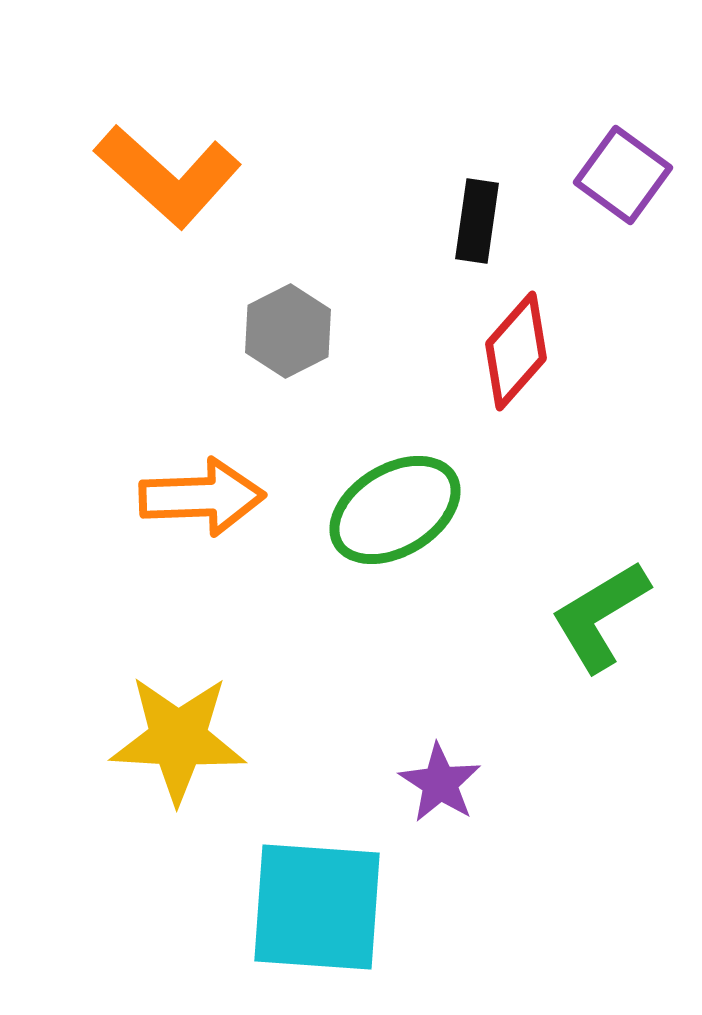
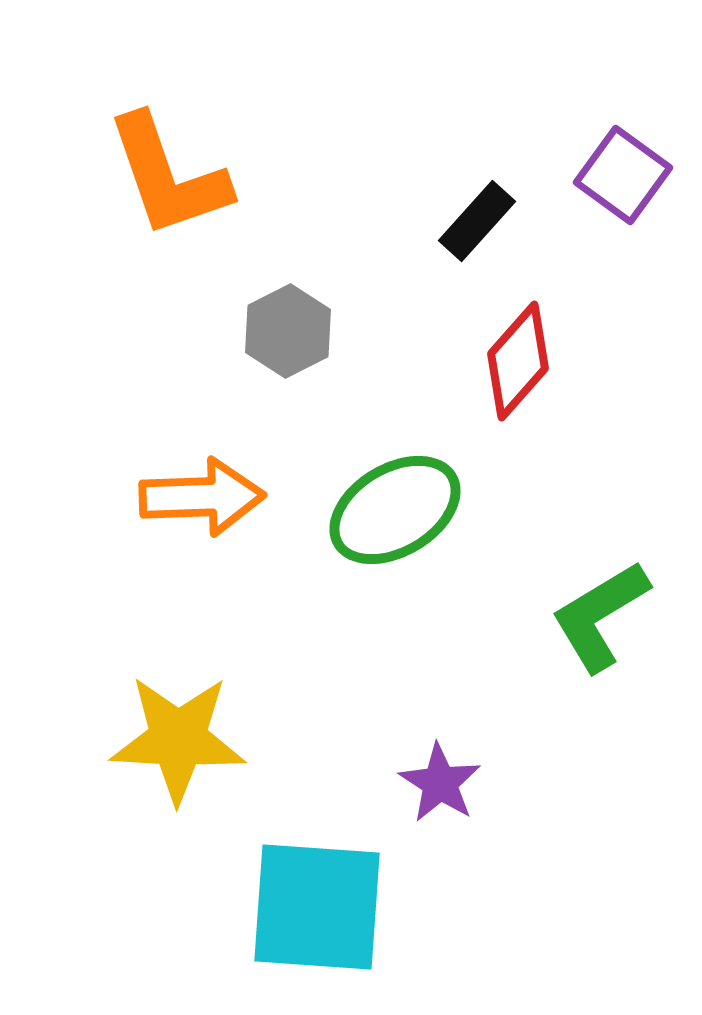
orange L-shape: rotated 29 degrees clockwise
black rectangle: rotated 34 degrees clockwise
red diamond: moved 2 px right, 10 px down
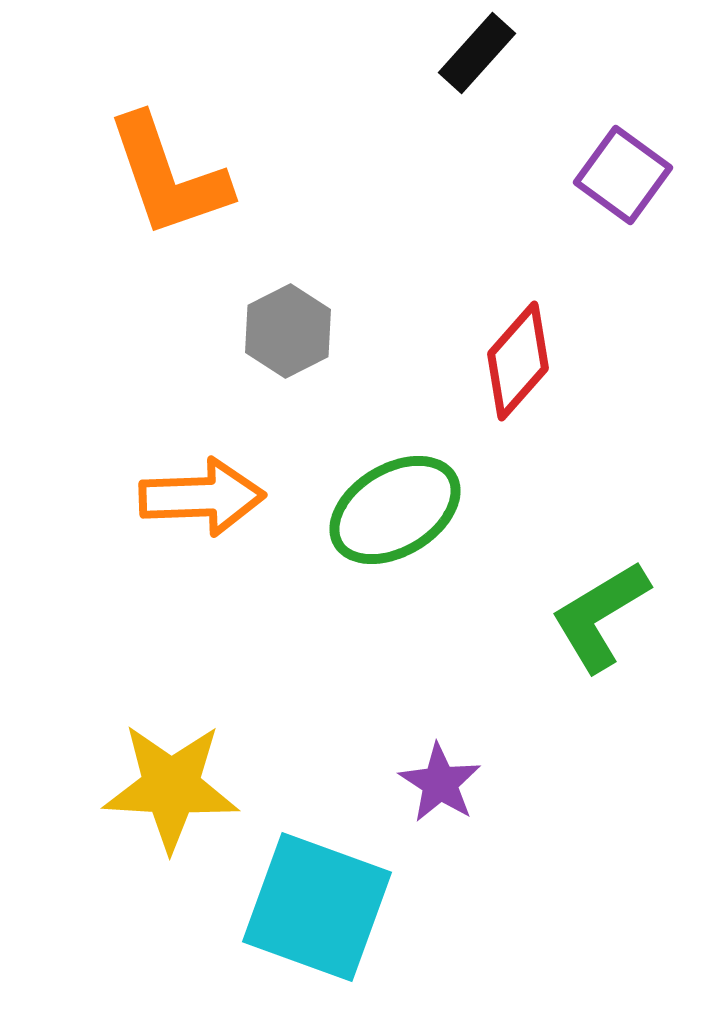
black rectangle: moved 168 px up
yellow star: moved 7 px left, 48 px down
cyan square: rotated 16 degrees clockwise
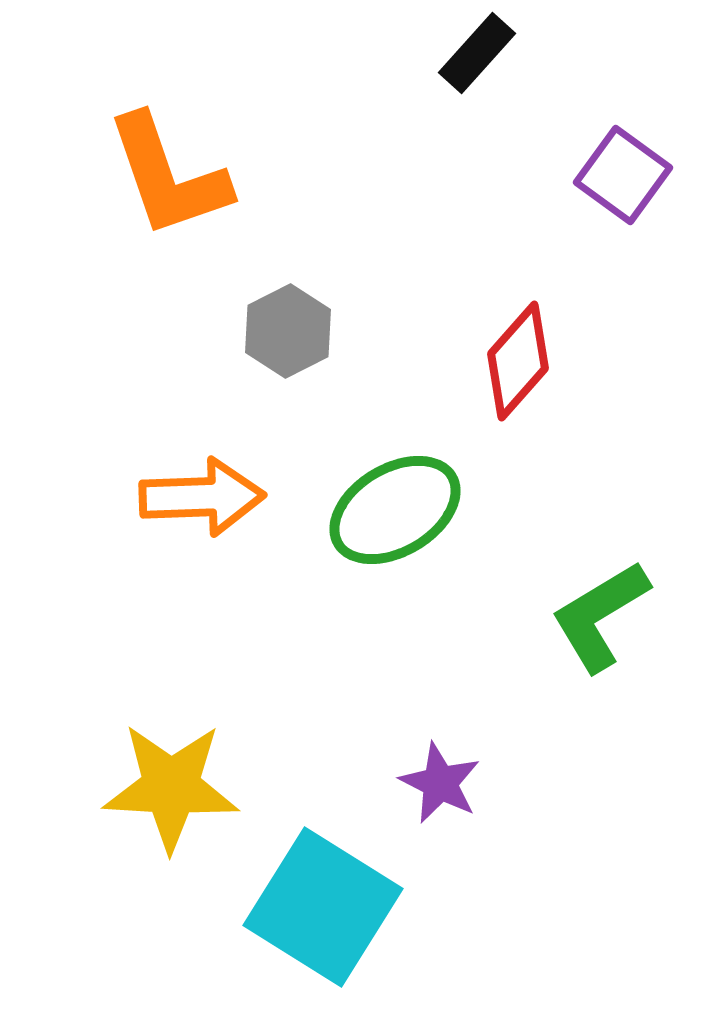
purple star: rotated 6 degrees counterclockwise
cyan square: moved 6 px right; rotated 12 degrees clockwise
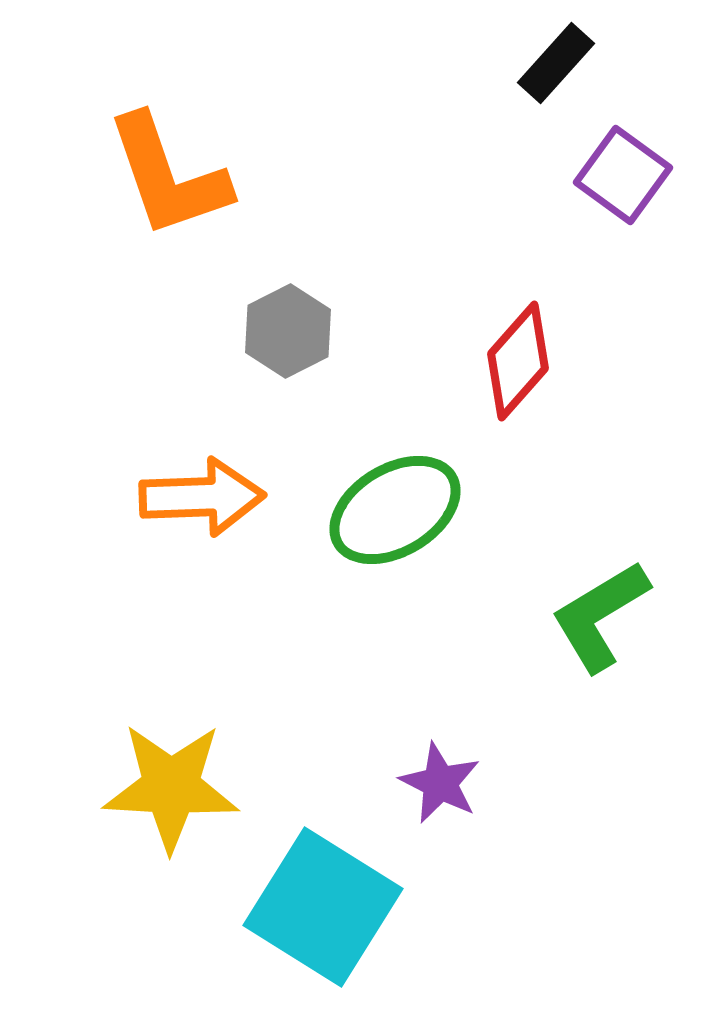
black rectangle: moved 79 px right, 10 px down
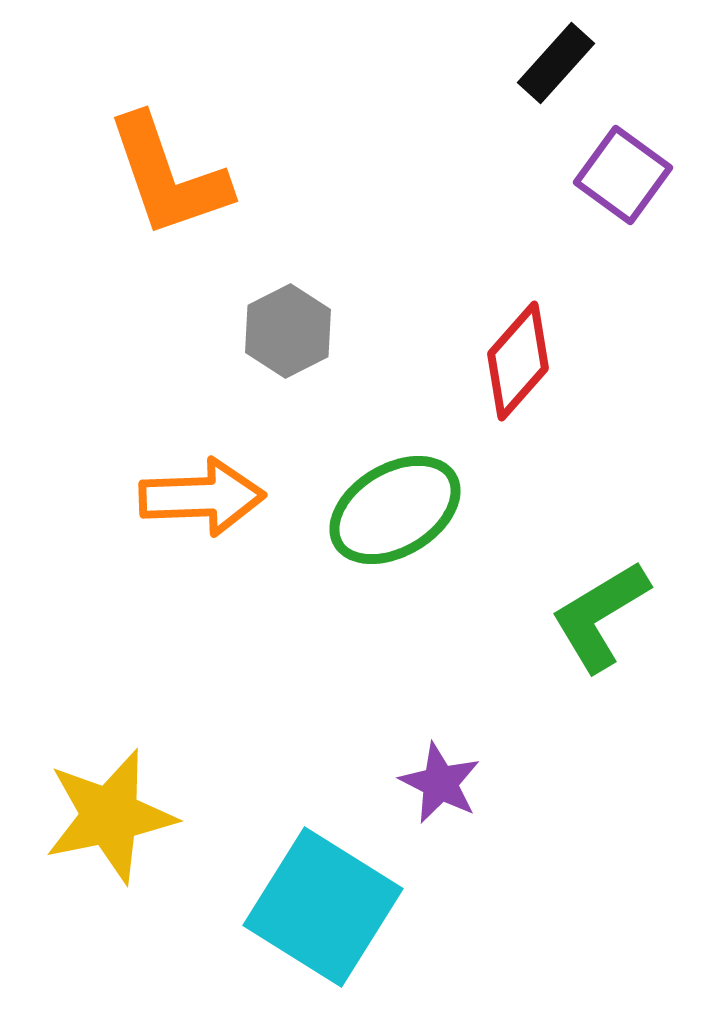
yellow star: moved 61 px left, 29 px down; rotated 15 degrees counterclockwise
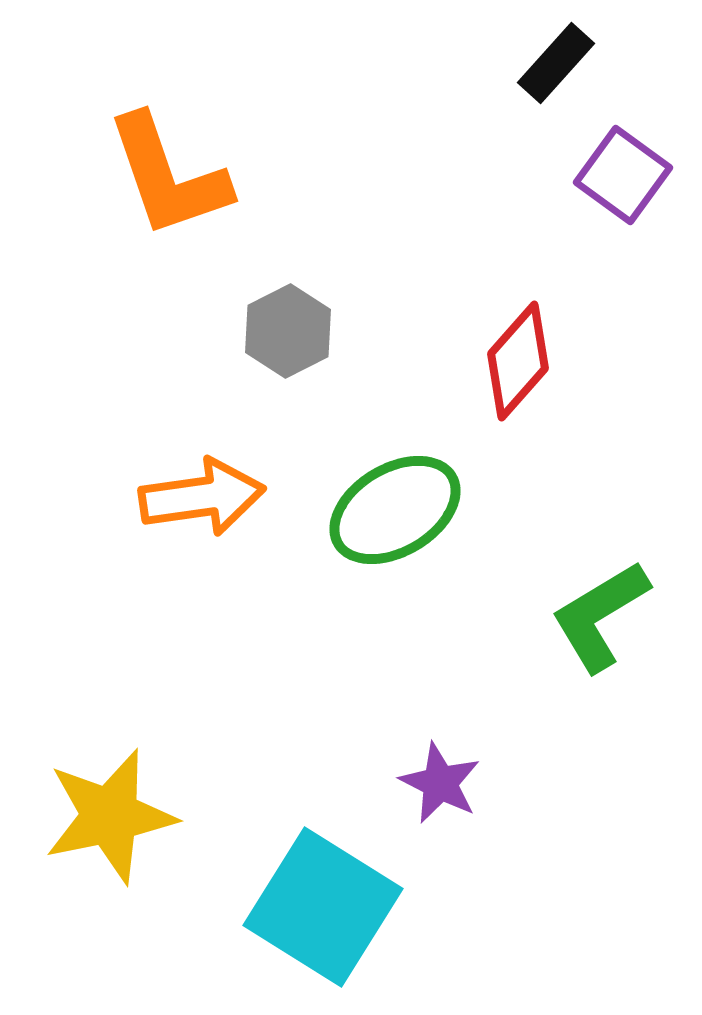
orange arrow: rotated 6 degrees counterclockwise
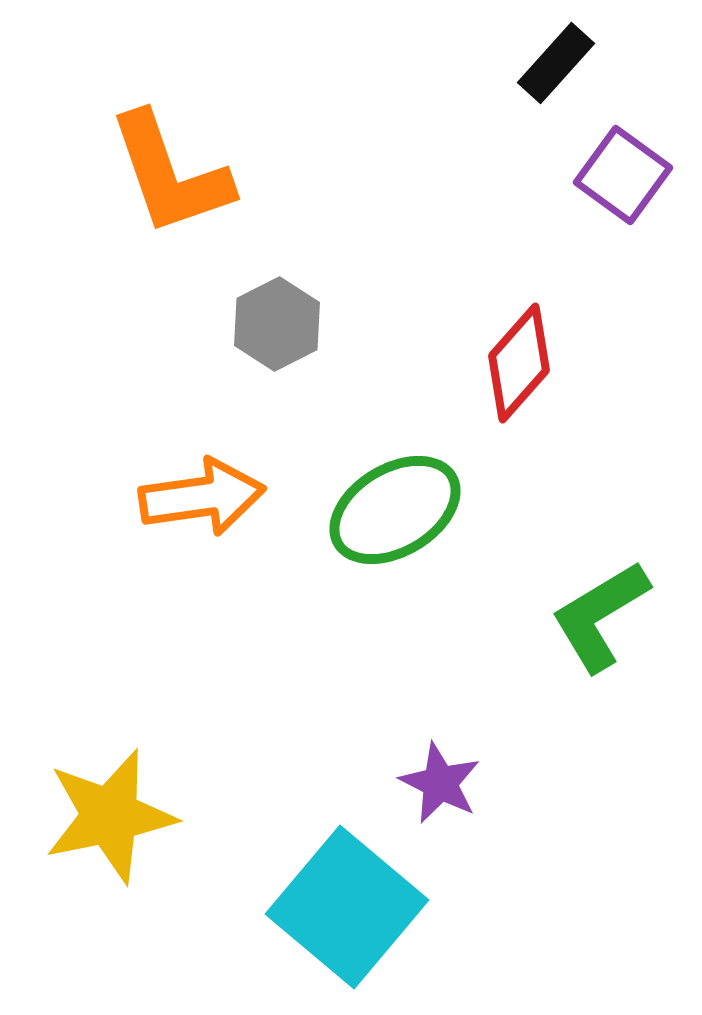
orange L-shape: moved 2 px right, 2 px up
gray hexagon: moved 11 px left, 7 px up
red diamond: moved 1 px right, 2 px down
cyan square: moved 24 px right; rotated 8 degrees clockwise
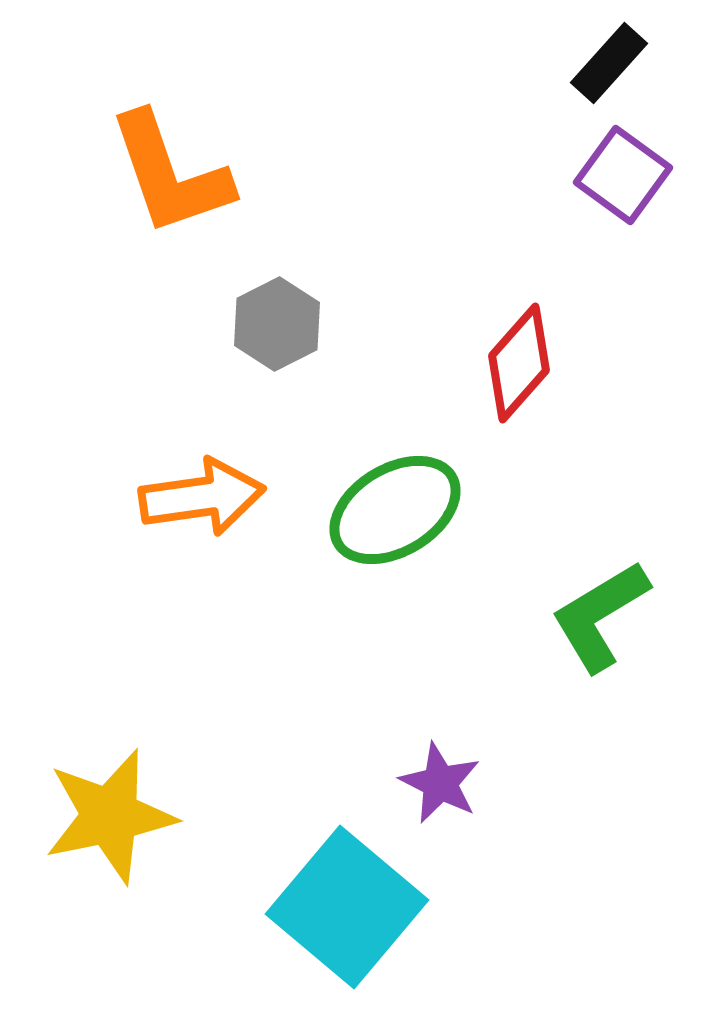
black rectangle: moved 53 px right
